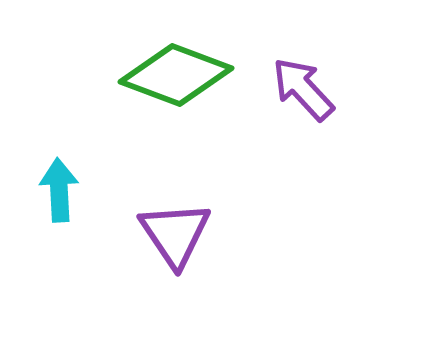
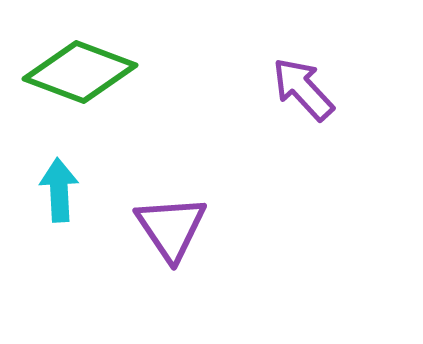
green diamond: moved 96 px left, 3 px up
purple triangle: moved 4 px left, 6 px up
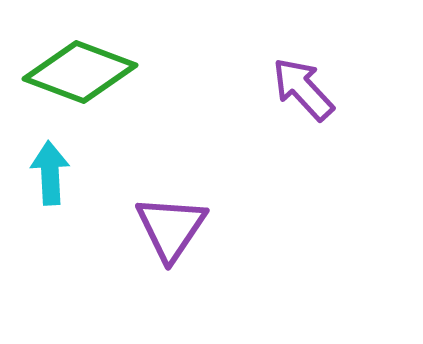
cyan arrow: moved 9 px left, 17 px up
purple triangle: rotated 8 degrees clockwise
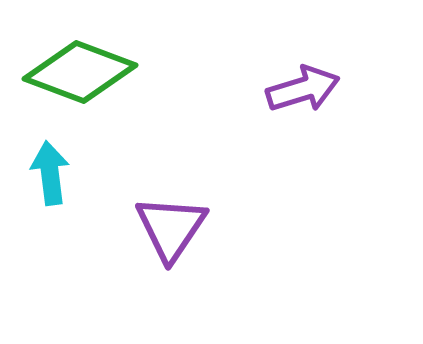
purple arrow: rotated 116 degrees clockwise
cyan arrow: rotated 4 degrees counterclockwise
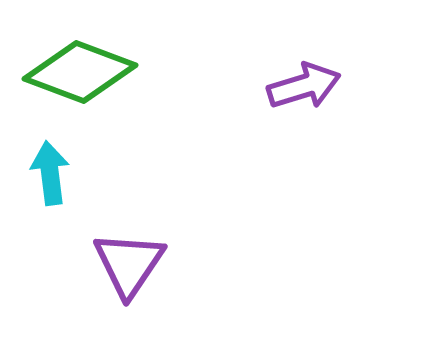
purple arrow: moved 1 px right, 3 px up
purple triangle: moved 42 px left, 36 px down
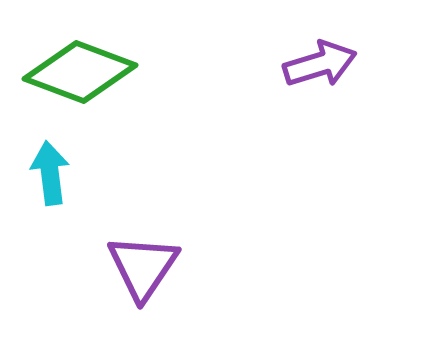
purple arrow: moved 16 px right, 22 px up
purple triangle: moved 14 px right, 3 px down
